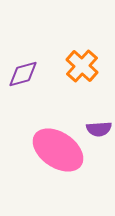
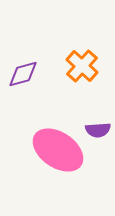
purple semicircle: moved 1 px left, 1 px down
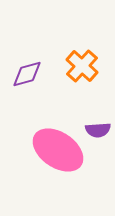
purple diamond: moved 4 px right
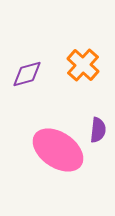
orange cross: moved 1 px right, 1 px up
purple semicircle: rotated 80 degrees counterclockwise
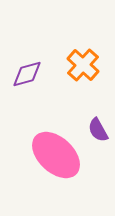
purple semicircle: rotated 145 degrees clockwise
pink ellipse: moved 2 px left, 5 px down; rotated 9 degrees clockwise
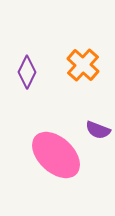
purple diamond: moved 2 px up; rotated 48 degrees counterclockwise
purple semicircle: rotated 40 degrees counterclockwise
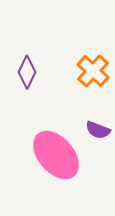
orange cross: moved 10 px right, 6 px down
pink ellipse: rotated 6 degrees clockwise
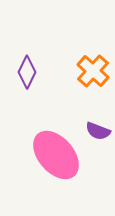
purple semicircle: moved 1 px down
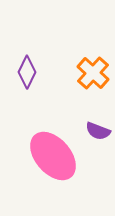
orange cross: moved 2 px down
pink ellipse: moved 3 px left, 1 px down
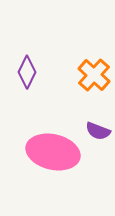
orange cross: moved 1 px right, 2 px down
pink ellipse: moved 4 px up; rotated 36 degrees counterclockwise
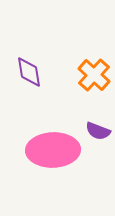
purple diamond: moved 2 px right; rotated 36 degrees counterclockwise
pink ellipse: moved 2 px up; rotated 15 degrees counterclockwise
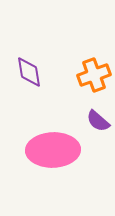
orange cross: rotated 28 degrees clockwise
purple semicircle: moved 10 px up; rotated 20 degrees clockwise
